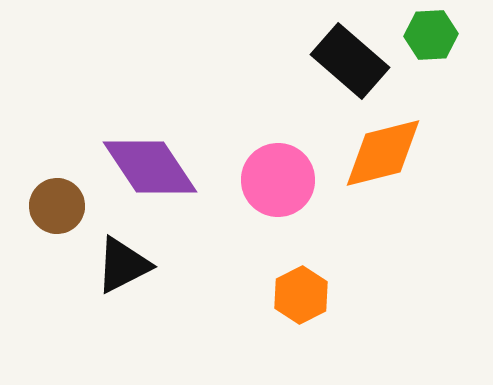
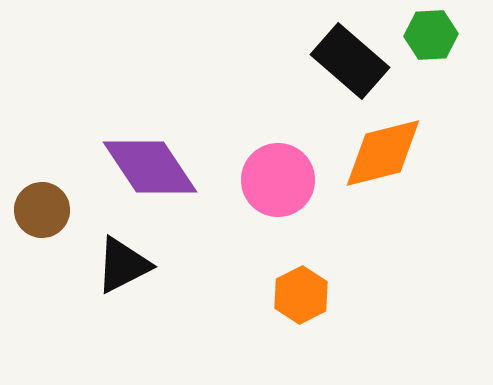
brown circle: moved 15 px left, 4 px down
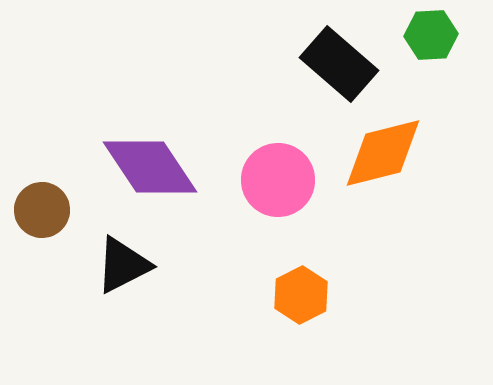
black rectangle: moved 11 px left, 3 px down
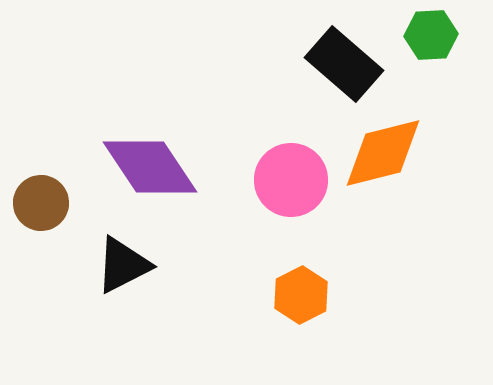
black rectangle: moved 5 px right
pink circle: moved 13 px right
brown circle: moved 1 px left, 7 px up
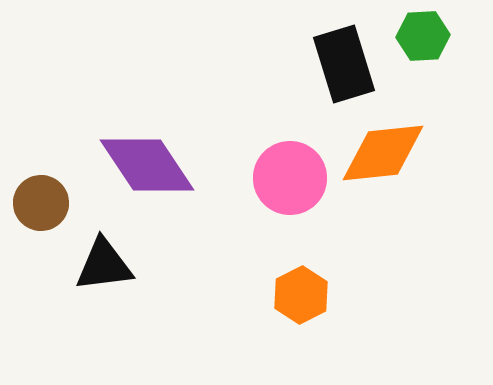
green hexagon: moved 8 px left, 1 px down
black rectangle: rotated 32 degrees clockwise
orange diamond: rotated 8 degrees clockwise
purple diamond: moved 3 px left, 2 px up
pink circle: moved 1 px left, 2 px up
black triangle: moved 19 px left; rotated 20 degrees clockwise
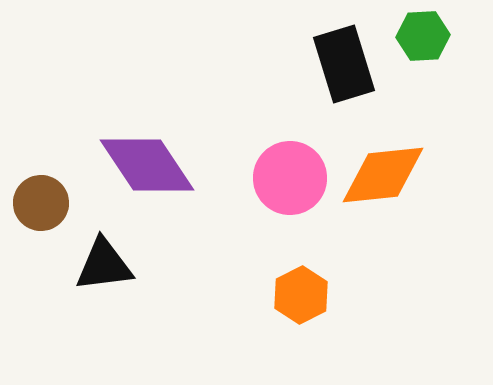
orange diamond: moved 22 px down
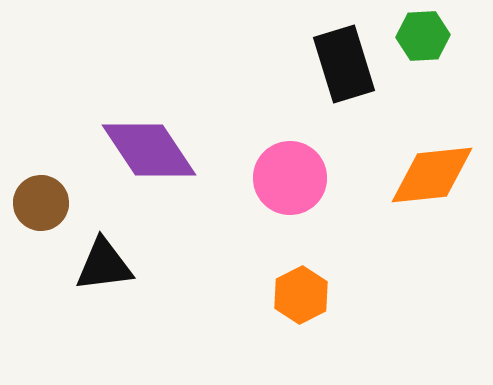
purple diamond: moved 2 px right, 15 px up
orange diamond: moved 49 px right
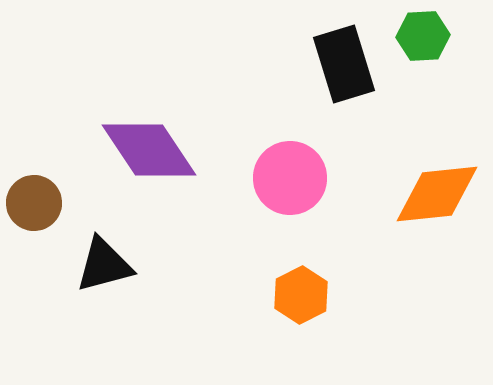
orange diamond: moved 5 px right, 19 px down
brown circle: moved 7 px left
black triangle: rotated 8 degrees counterclockwise
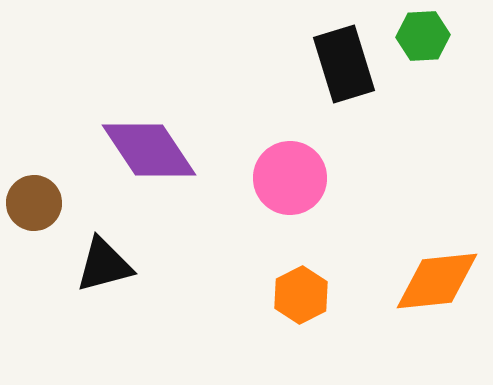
orange diamond: moved 87 px down
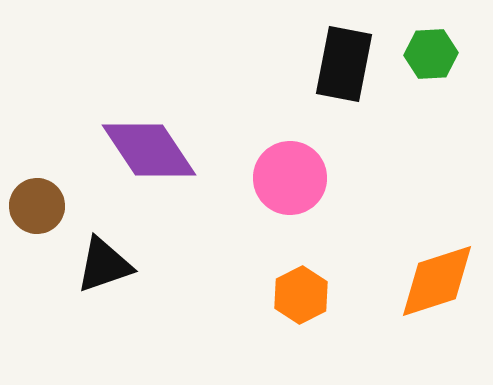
green hexagon: moved 8 px right, 18 px down
black rectangle: rotated 28 degrees clockwise
brown circle: moved 3 px right, 3 px down
black triangle: rotated 4 degrees counterclockwise
orange diamond: rotated 12 degrees counterclockwise
